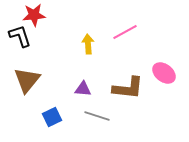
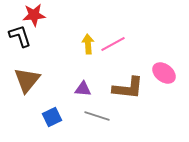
pink line: moved 12 px left, 12 px down
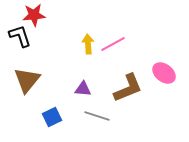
brown L-shape: rotated 28 degrees counterclockwise
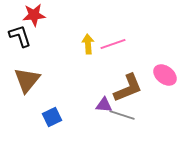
pink line: rotated 10 degrees clockwise
pink ellipse: moved 1 px right, 2 px down
purple triangle: moved 21 px right, 16 px down
gray line: moved 25 px right, 1 px up
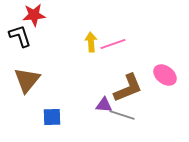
yellow arrow: moved 3 px right, 2 px up
blue square: rotated 24 degrees clockwise
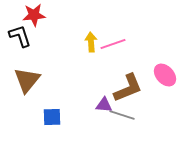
pink ellipse: rotated 10 degrees clockwise
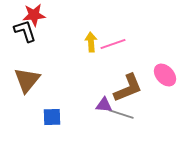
black L-shape: moved 5 px right, 5 px up
gray line: moved 1 px left, 1 px up
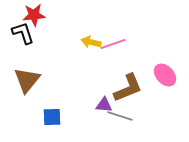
black L-shape: moved 2 px left, 2 px down
yellow arrow: rotated 72 degrees counterclockwise
gray line: moved 1 px left, 2 px down
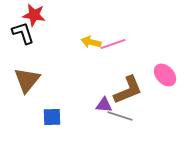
red star: rotated 15 degrees clockwise
brown L-shape: moved 2 px down
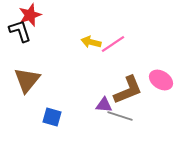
red star: moved 4 px left; rotated 30 degrees counterclockwise
black L-shape: moved 3 px left, 2 px up
pink line: rotated 15 degrees counterclockwise
pink ellipse: moved 4 px left, 5 px down; rotated 15 degrees counterclockwise
blue square: rotated 18 degrees clockwise
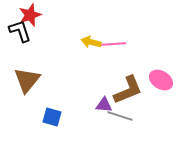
pink line: rotated 30 degrees clockwise
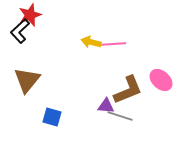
black L-shape: rotated 115 degrees counterclockwise
pink ellipse: rotated 10 degrees clockwise
purple triangle: moved 2 px right, 1 px down
